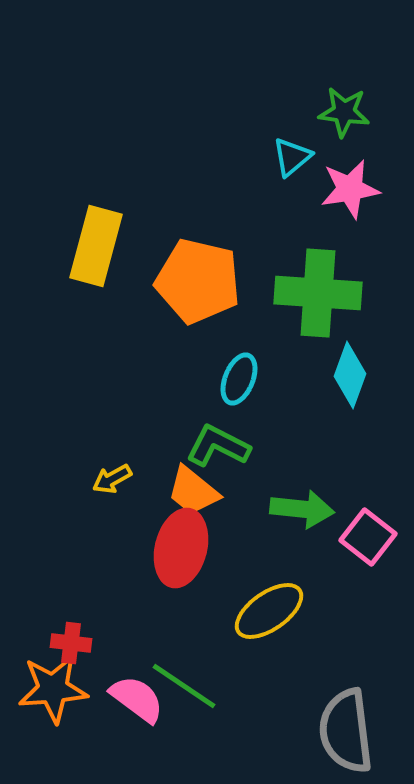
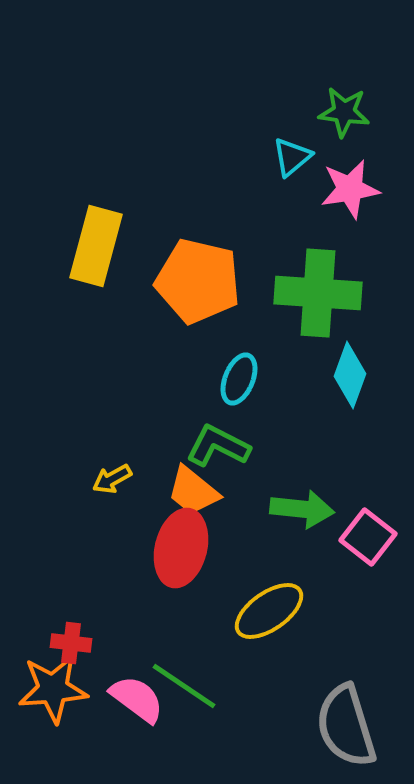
gray semicircle: moved 5 px up; rotated 10 degrees counterclockwise
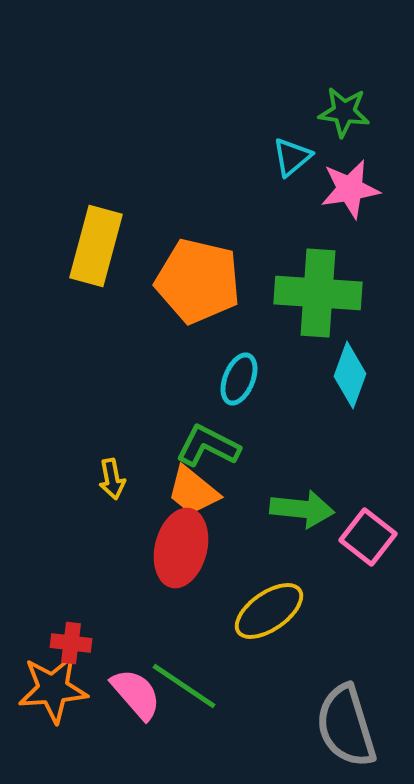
green L-shape: moved 10 px left
yellow arrow: rotated 72 degrees counterclockwise
pink semicircle: moved 1 px left, 5 px up; rotated 12 degrees clockwise
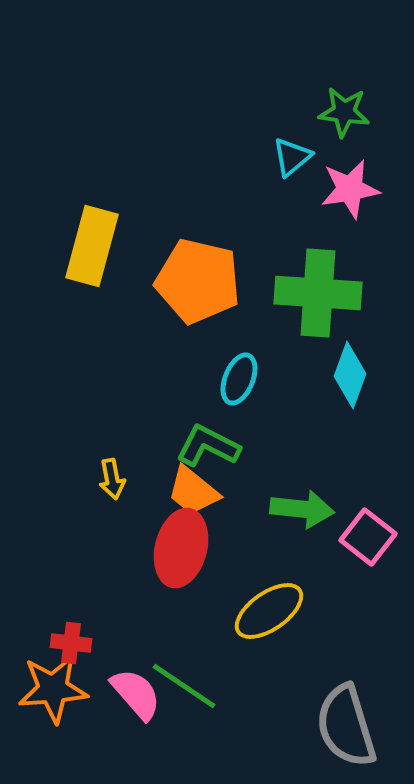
yellow rectangle: moved 4 px left
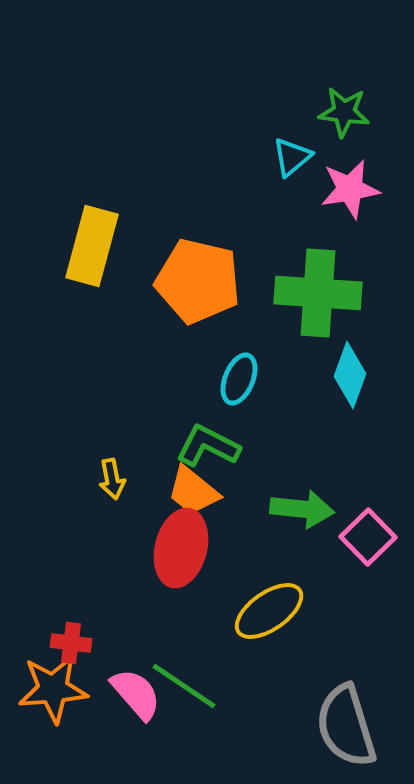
pink square: rotated 8 degrees clockwise
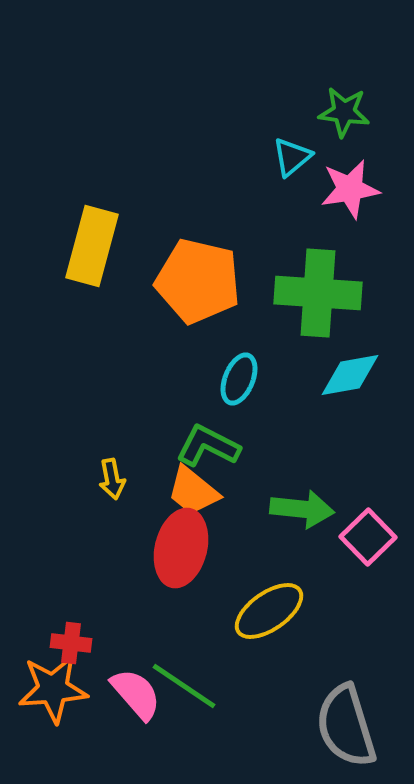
cyan diamond: rotated 60 degrees clockwise
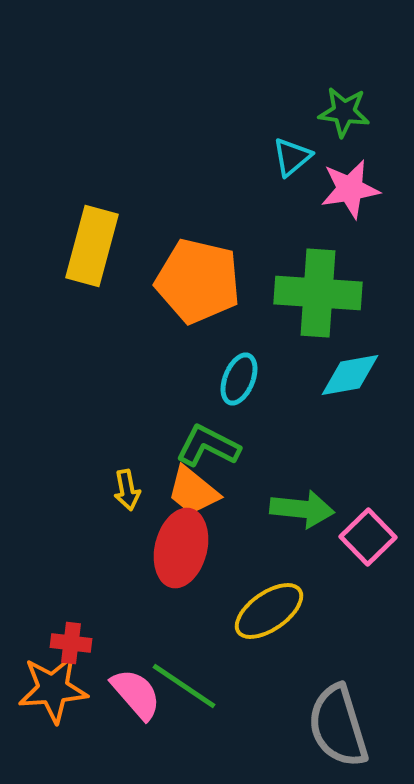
yellow arrow: moved 15 px right, 11 px down
gray semicircle: moved 8 px left
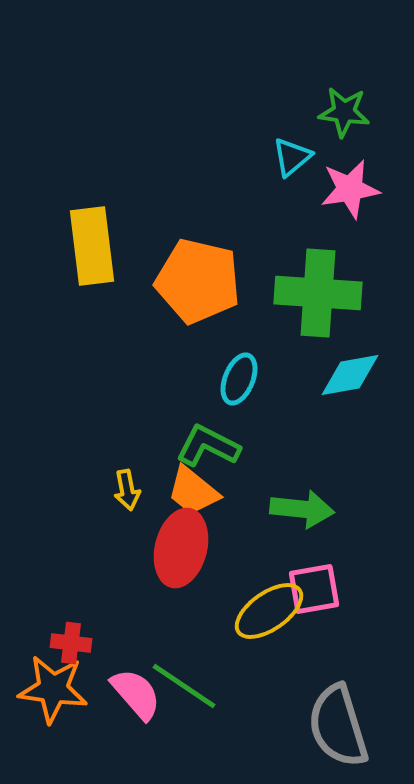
yellow rectangle: rotated 22 degrees counterclockwise
pink square: moved 54 px left, 52 px down; rotated 34 degrees clockwise
orange star: rotated 12 degrees clockwise
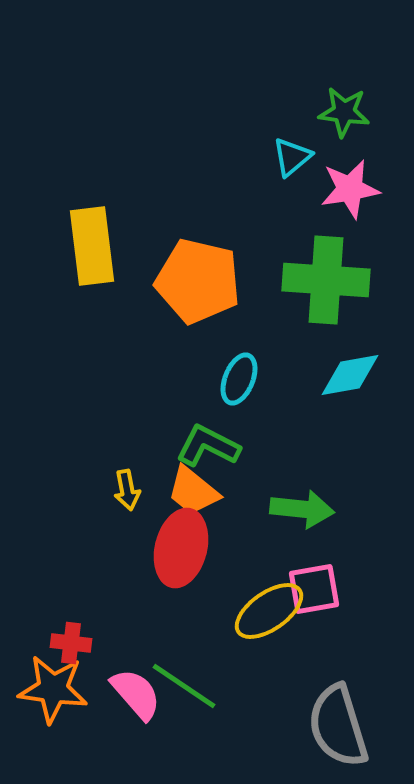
green cross: moved 8 px right, 13 px up
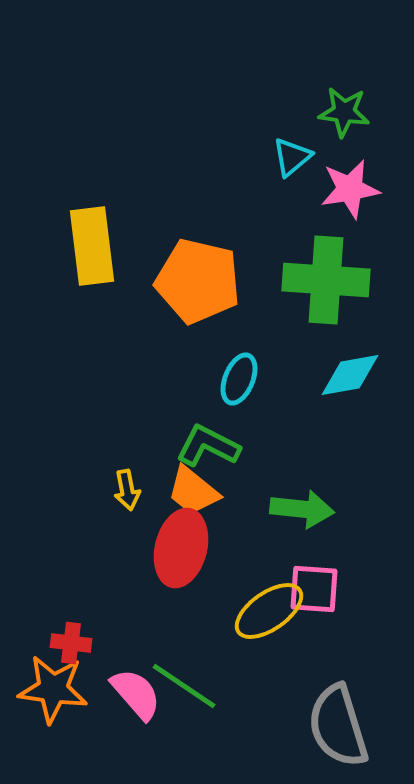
pink square: rotated 14 degrees clockwise
